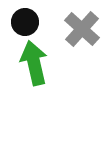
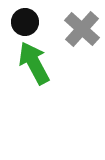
green arrow: rotated 15 degrees counterclockwise
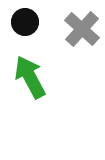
green arrow: moved 4 px left, 14 px down
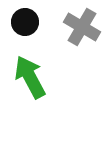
gray cross: moved 2 px up; rotated 12 degrees counterclockwise
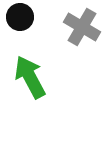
black circle: moved 5 px left, 5 px up
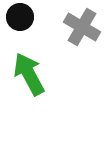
green arrow: moved 1 px left, 3 px up
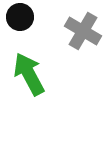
gray cross: moved 1 px right, 4 px down
